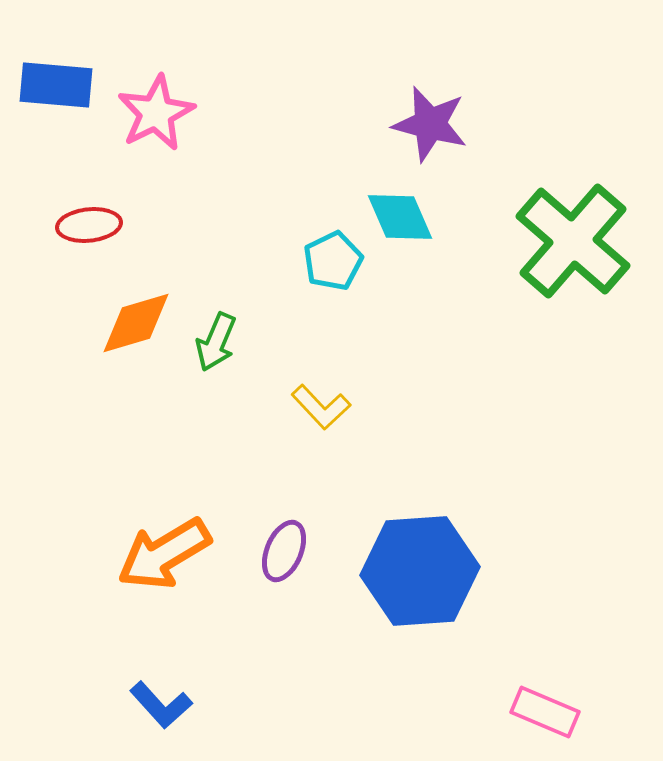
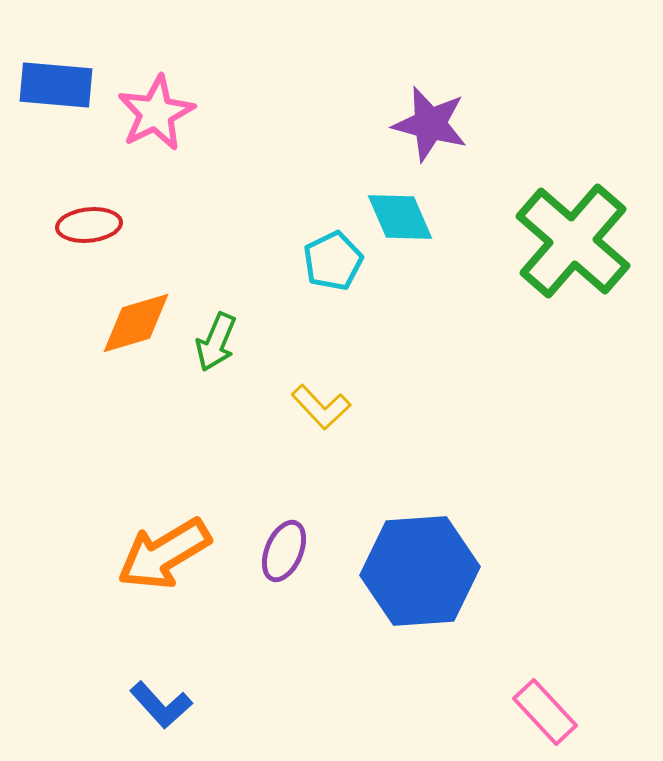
pink rectangle: rotated 24 degrees clockwise
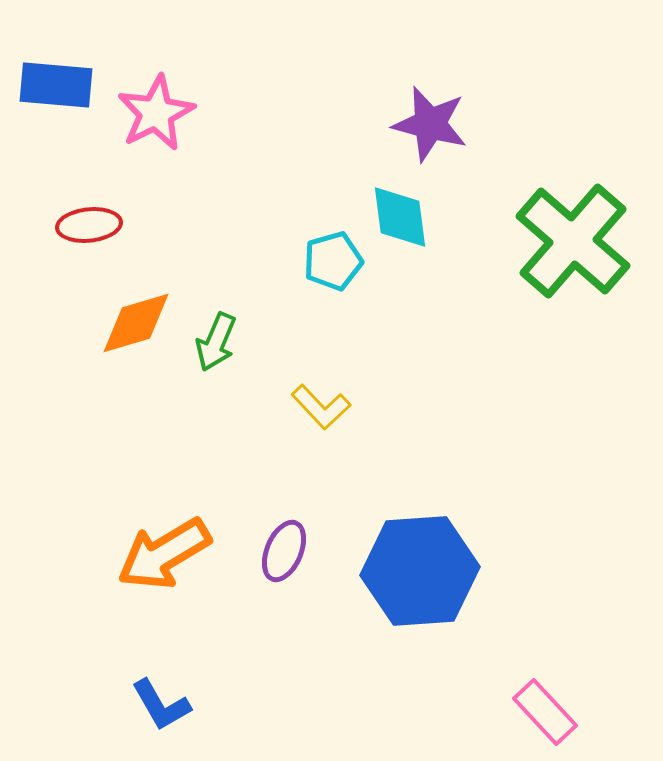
cyan diamond: rotated 16 degrees clockwise
cyan pentagon: rotated 10 degrees clockwise
blue L-shape: rotated 12 degrees clockwise
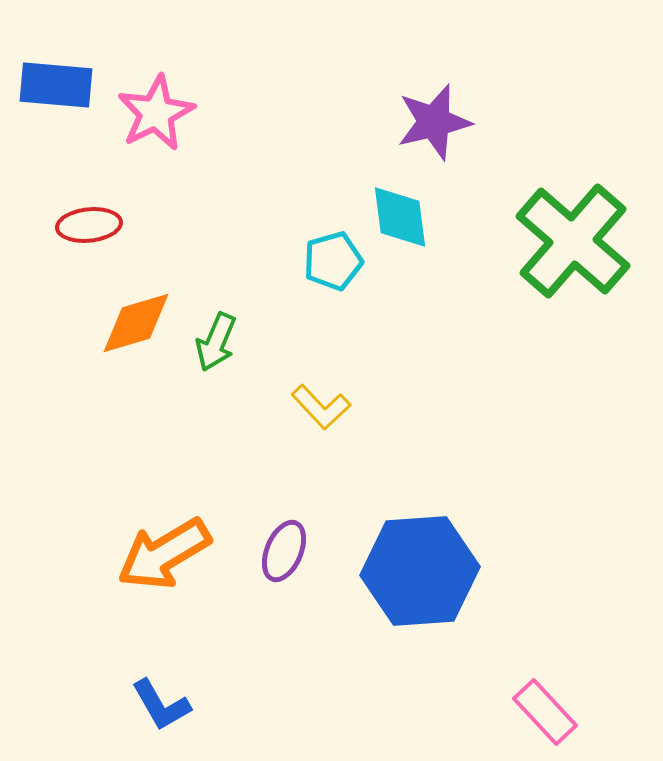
purple star: moved 4 px right, 2 px up; rotated 28 degrees counterclockwise
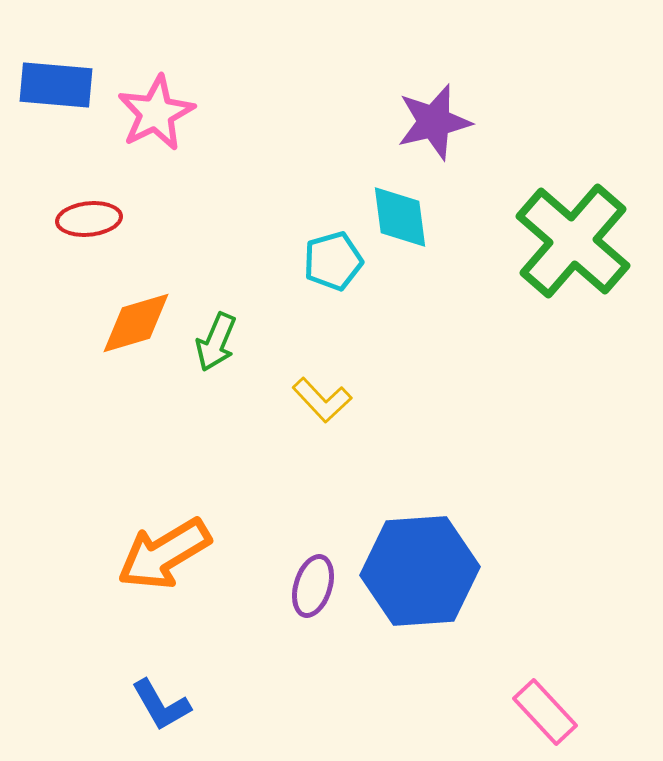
red ellipse: moved 6 px up
yellow L-shape: moved 1 px right, 7 px up
purple ellipse: moved 29 px right, 35 px down; rotated 6 degrees counterclockwise
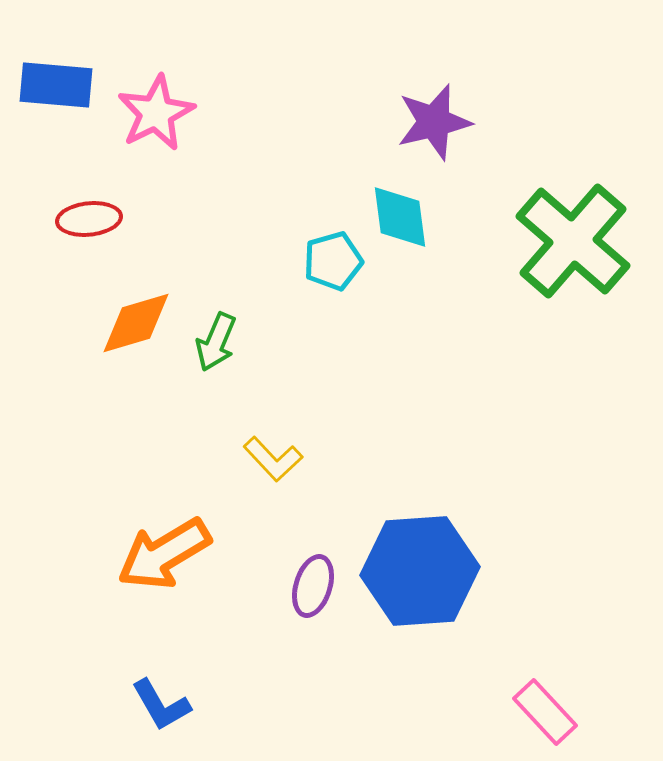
yellow L-shape: moved 49 px left, 59 px down
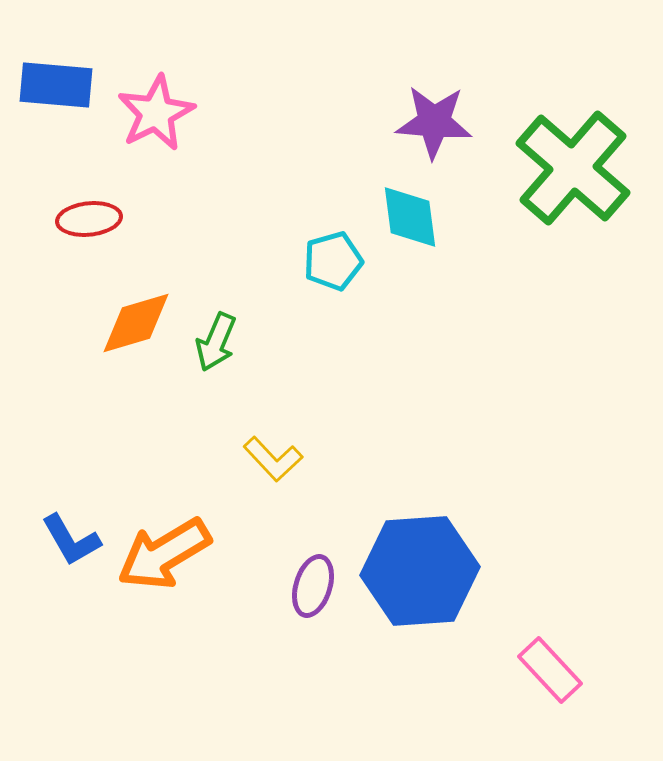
purple star: rotated 18 degrees clockwise
cyan diamond: moved 10 px right
green cross: moved 73 px up
blue L-shape: moved 90 px left, 165 px up
pink rectangle: moved 5 px right, 42 px up
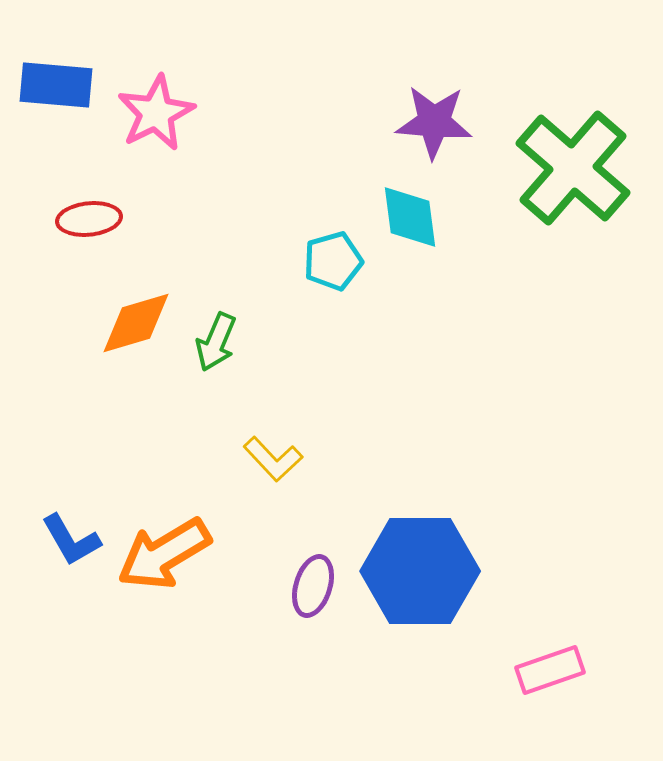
blue hexagon: rotated 4 degrees clockwise
pink rectangle: rotated 66 degrees counterclockwise
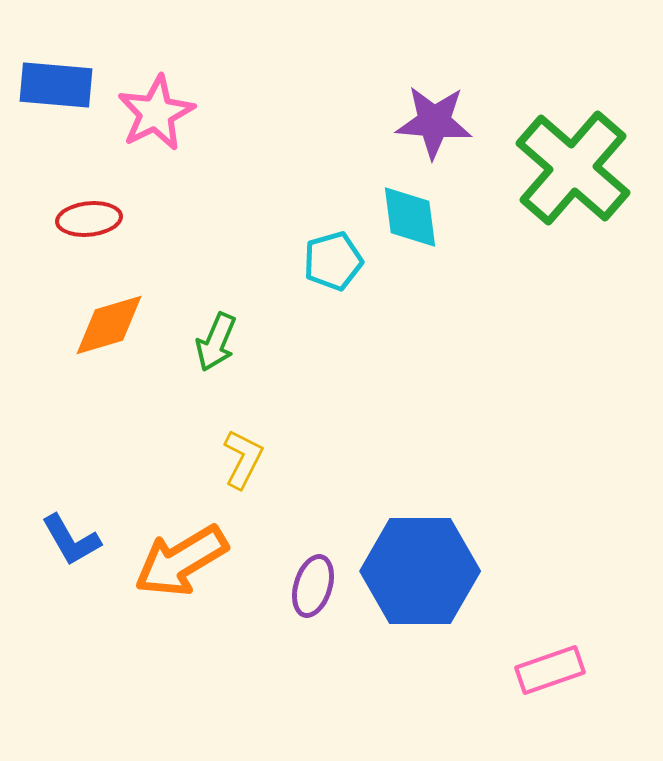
orange diamond: moved 27 px left, 2 px down
yellow L-shape: moved 30 px left; rotated 110 degrees counterclockwise
orange arrow: moved 17 px right, 7 px down
